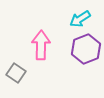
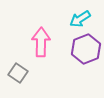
pink arrow: moved 3 px up
gray square: moved 2 px right
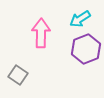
pink arrow: moved 9 px up
gray square: moved 2 px down
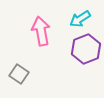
pink arrow: moved 2 px up; rotated 12 degrees counterclockwise
gray square: moved 1 px right, 1 px up
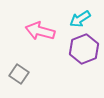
pink arrow: moved 1 px left; rotated 64 degrees counterclockwise
purple hexagon: moved 2 px left
